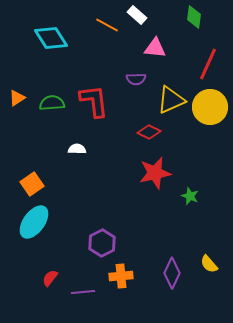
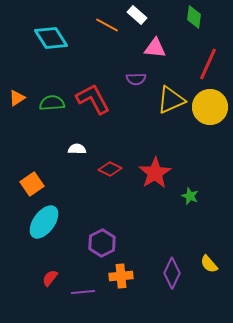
red L-shape: moved 1 px left, 2 px up; rotated 21 degrees counterclockwise
red diamond: moved 39 px left, 37 px down
red star: rotated 20 degrees counterclockwise
cyan ellipse: moved 10 px right
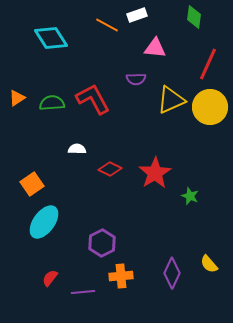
white rectangle: rotated 60 degrees counterclockwise
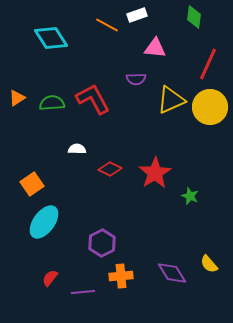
purple diamond: rotated 56 degrees counterclockwise
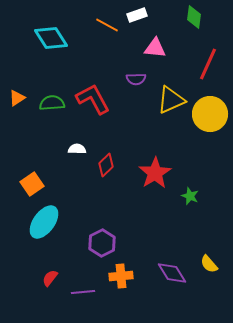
yellow circle: moved 7 px down
red diamond: moved 4 px left, 4 px up; rotated 70 degrees counterclockwise
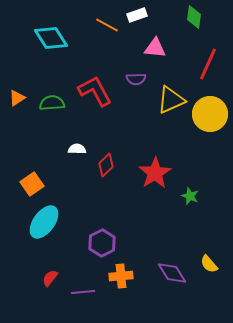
red L-shape: moved 2 px right, 8 px up
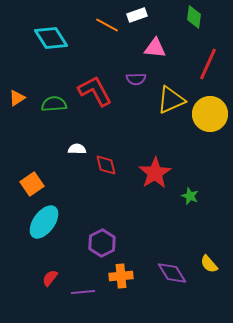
green semicircle: moved 2 px right, 1 px down
red diamond: rotated 60 degrees counterclockwise
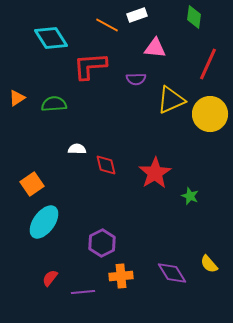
red L-shape: moved 5 px left, 25 px up; rotated 66 degrees counterclockwise
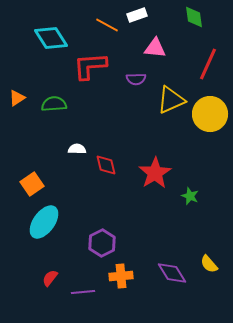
green diamond: rotated 15 degrees counterclockwise
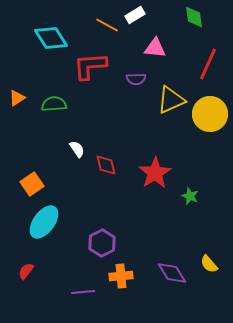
white rectangle: moved 2 px left; rotated 12 degrees counterclockwise
white semicircle: rotated 54 degrees clockwise
red semicircle: moved 24 px left, 7 px up
